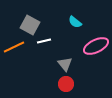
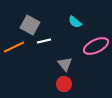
red circle: moved 2 px left
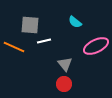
gray square: rotated 24 degrees counterclockwise
orange line: rotated 50 degrees clockwise
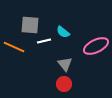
cyan semicircle: moved 12 px left, 10 px down
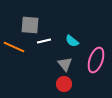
cyan semicircle: moved 9 px right, 9 px down
pink ellipse: moved 14 px down; rotated 45 degrees counterclockwise
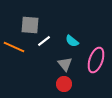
white line: rotated 24 degrees counterclockwise
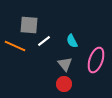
gray square: moved 1 px left
cyan semicircle: rotated 24 degrees clockwise
orange line: moved 1 px right, 1 px up
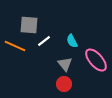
pink ellipse: rotated 60 degrees counterclockwise
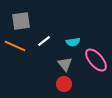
gray square: moved 8 px left, 4 px up; rotated 12 degrees counterclockwise
cyan semicircle: moved 1 px right, 1 px down; rotated 72 degrees counterclockwise
